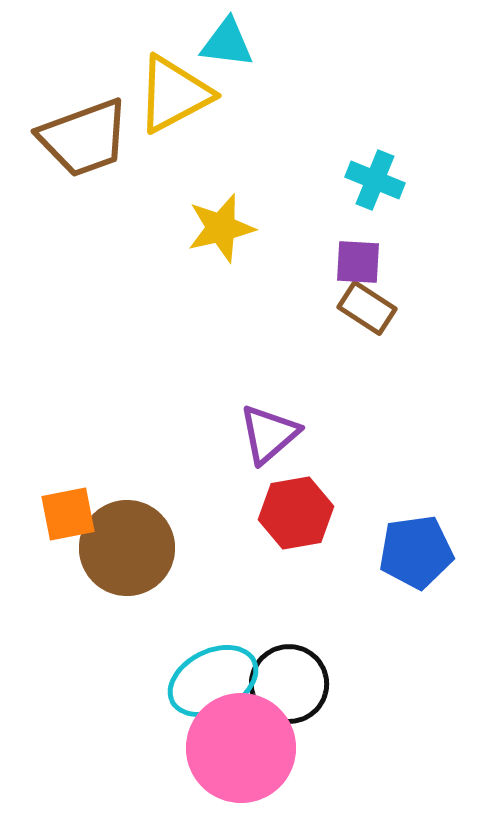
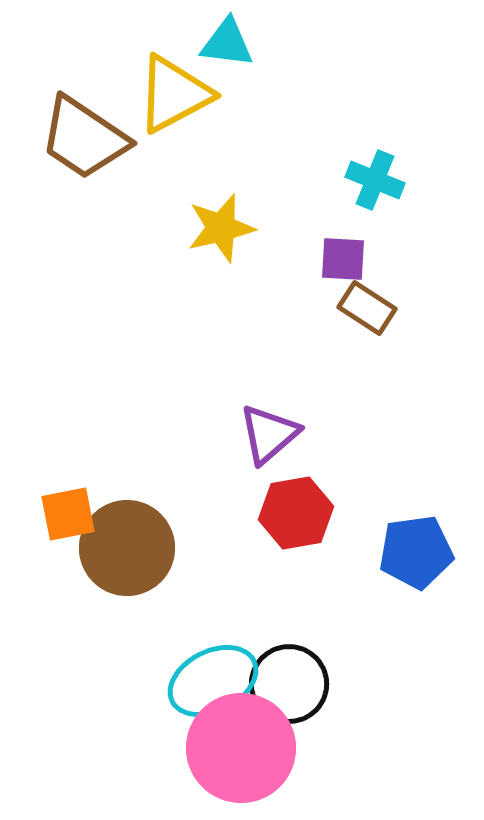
brown trapezoid: rotated 54 degrees clockwise
purple square: moved 15 px left, 3 px up
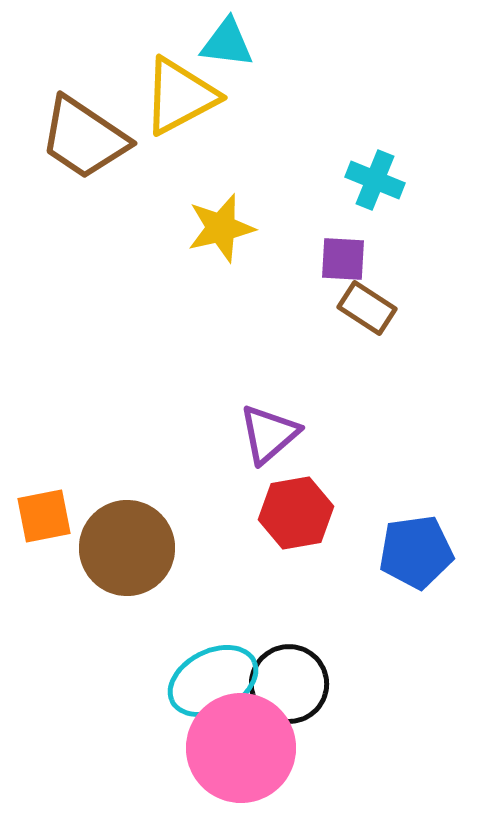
yellow triangle: moved 6 px right, 2 px down
orange square: moved 24 px left, 2 px down
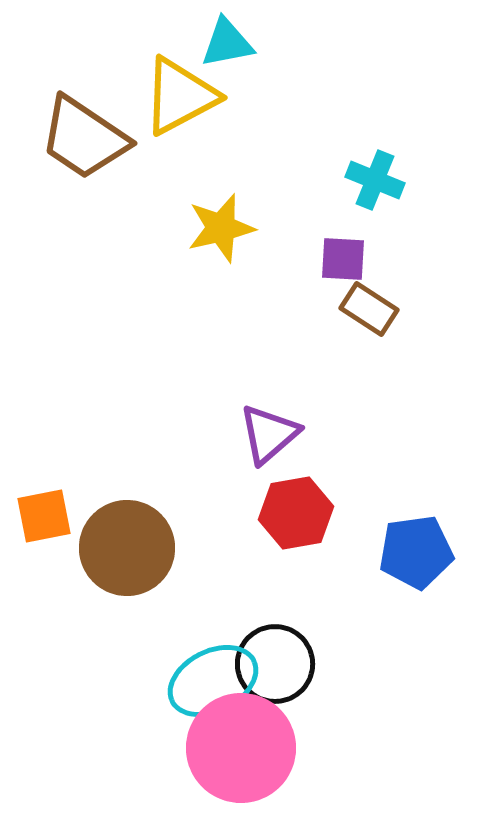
cyan triangle: rotated 18 degrees counterclockwise
brown rectangle: moved 2 px right, 1 px down
black circle: moved 14 px left, 20 px up
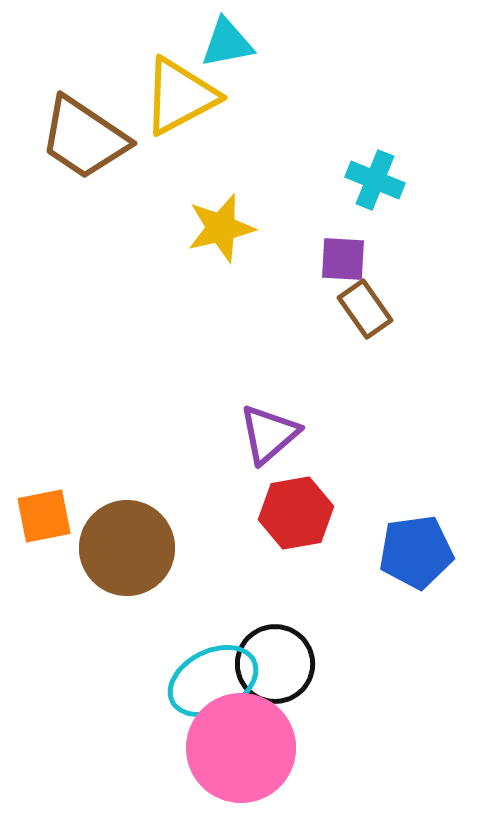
brown rectangle: moved 4 px left; rotated 22 degrees clockwise
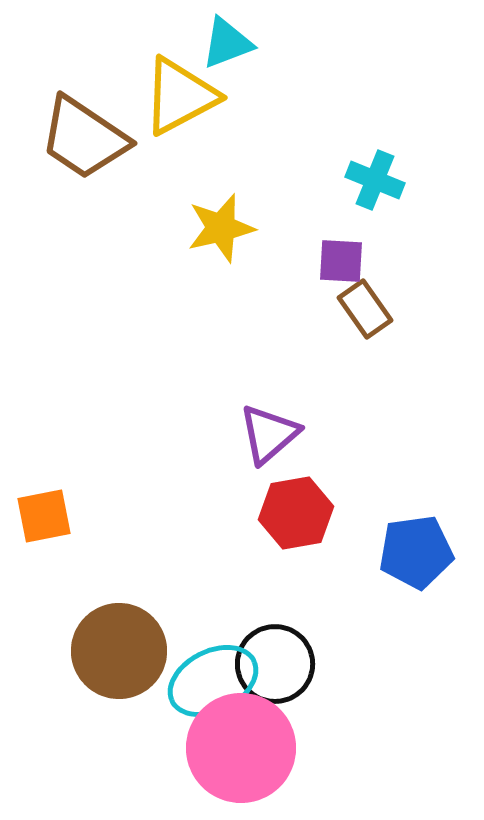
cyan triangle: rotated 10 degrees counterclockwise
purple square: moved 2 px left, 2 px down
brown circle: moved 8 px left, 103 px down
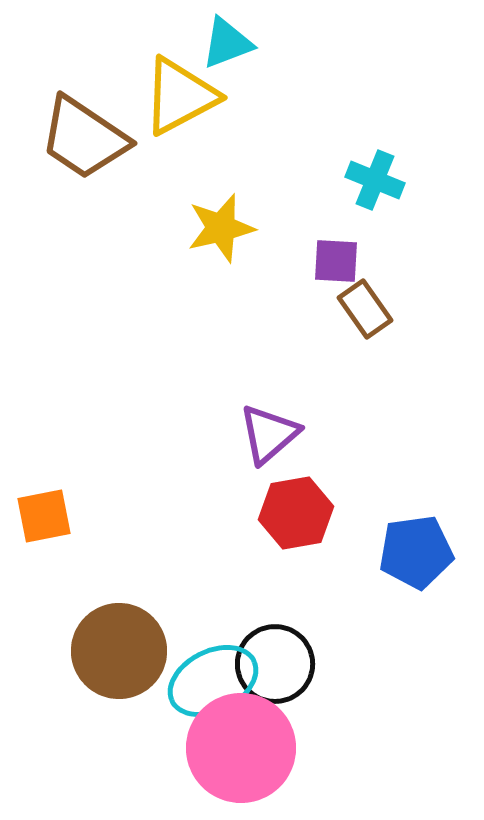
purple square: moved 5 px left
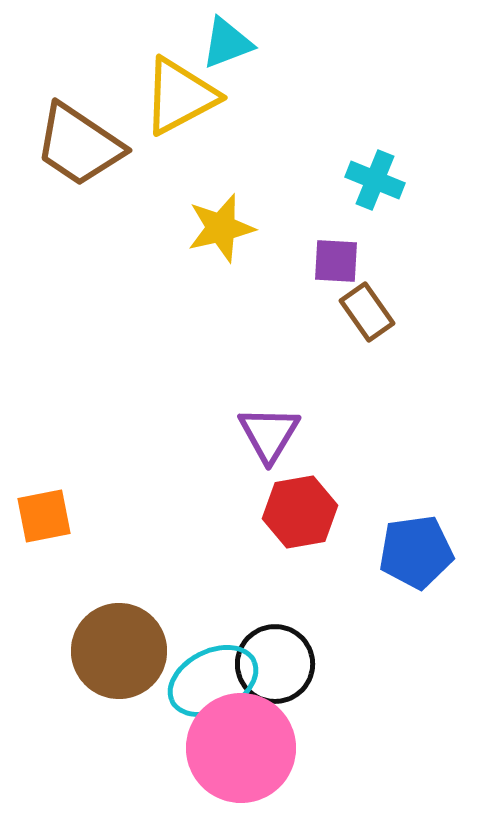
brown trapezoid: moved 5 px left, 7 px down
brown rectangle: moved 2 px right, 3 px down
purple triangle: rotated 18 degrees counterclockwise
red hexagon: moved 4 px right, 1 px up
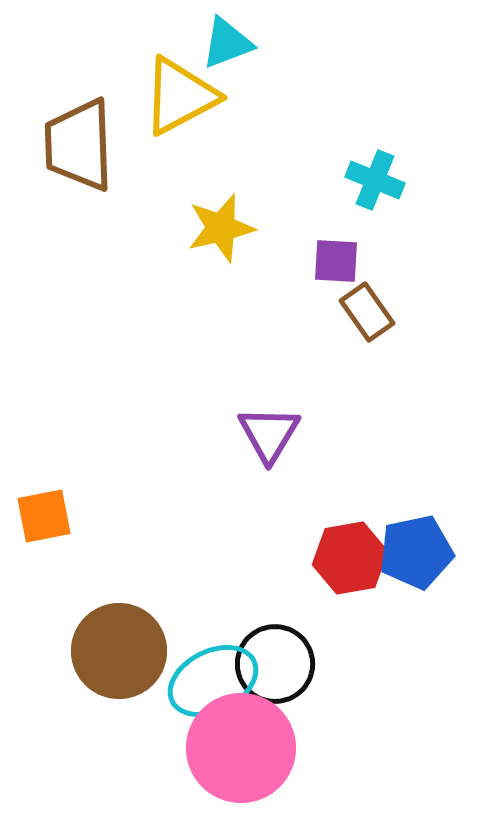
brown trapezoid: rotated 54 degrees clockwise
red hexagon: moved 50 px right, 46 px down
blue pentagon: rotated 4 degrees counterclockwise
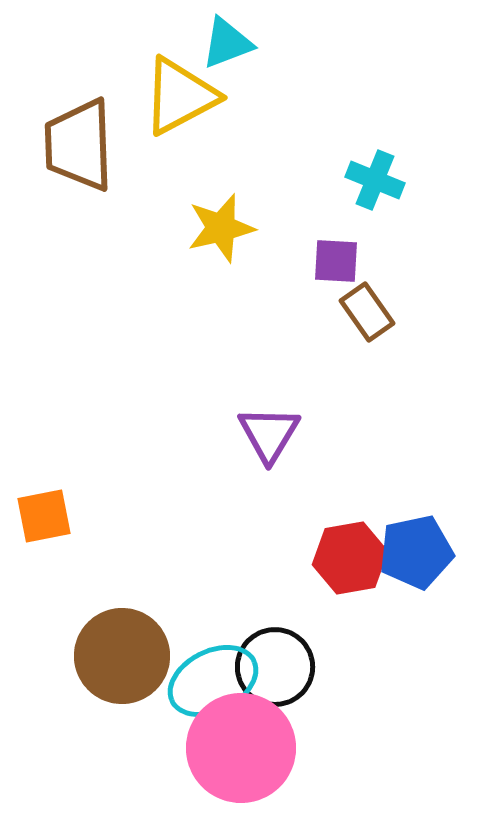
brown circle: moved 3 px right, 5 px down
black circle: moved 3 px down
